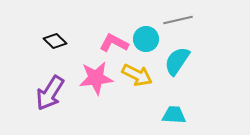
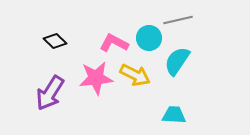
cyan circle: moved 3 px right, 1 px up
yellow arrow: moved 2 px left
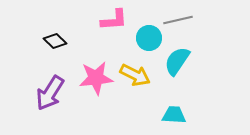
pink L-shape: moved 23 px up; rotated 148 degrees clockwise
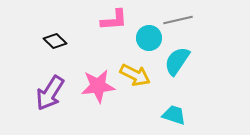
pink star: moved 2 px right, 8 px down
cyan trapezoid: rotated 15 degrees clockwise
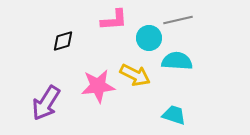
black diamond: moved 8 px right; rotated 60 degrees counterclockwise
cyan semicircle: rotated 60 degrees clockwise
purple arrow: moved 4 px left, 10 px down
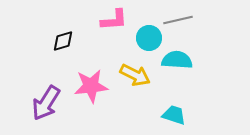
cyan semicircle: moved 1 px up
pink star: moved 7 px left
